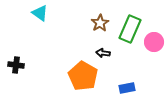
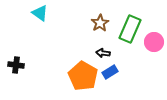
blue rectangle: moved 17 px left, 16 px up; rotated 21 degrees counterclockwise
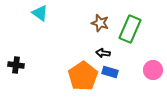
brown star: rotated 24 degrees counterclockwise
pink circle: moved 1 px left, 28 px down
blue rectangle: rotated 49 degrees clockwise
orange pentagon: rotated 8 degrees clockwise
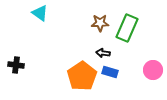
brown star: rotated 18 degrees counterclockwise
green rectangle: moved 3 px left, 1 px up
orange pentagon: moved 1 px left
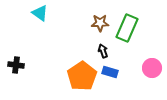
black arrow: moved 2 px up; rotated 64 degrees clockwise
pink circle: moved 1 px left, 2 px up
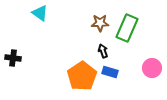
black cross: moved 3 px left, 7 px up
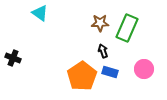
black cross: rotated 14 degrees clockwise
pink circle: moved 8 px left, 1 px down
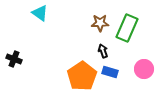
black cross: moved 1 px right, 1 px down
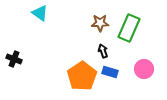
green rectangle: moved 2 px right
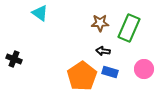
black arrow: rotated 64 degrees counterclockwise
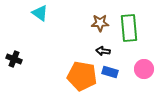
green rectangle: rotated 28 degrees counterclockwise
orange pentagon: rotated 28 degrees counterclockwise
